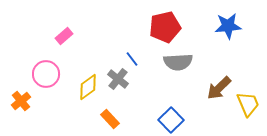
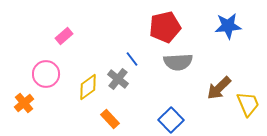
orange cross: moved 3 px right, 2 px down
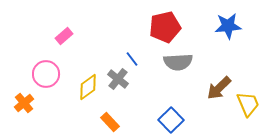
orange rectangle: moved 3 px down
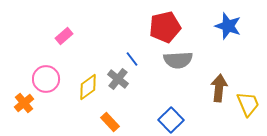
blue star: rotated 24 degrees clockwise
gray semicircle: moved 2 px up
pink circle: moved 5 px down
brown arrow: rotated 140 degrees clockwise
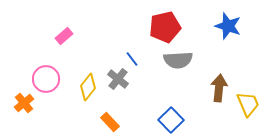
yellow diamond: rotated 16 degrees counterclockwise
